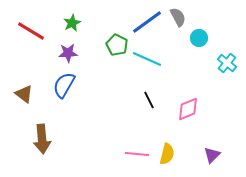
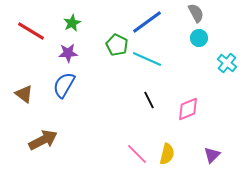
gray semicircle: moved 18 px right, 4 px up
brown arrow: moved 1 px right, 1 px down; rotated 112 degrees counterclockwise
pink line: rotated 40 degrees clockwise
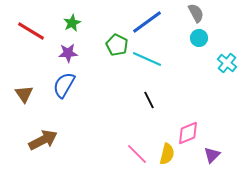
brown triangle: rotated 18 degrees clockwise
pink diamond: moved 24 px down
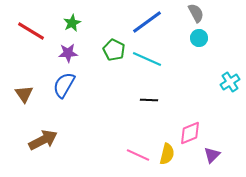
green pentagon: moved 3 px left, 5 px down
cyan cross: moved 3 px right, 19 px down; rotated 18 degrees clockwise
black line: rotated 60 degrees counterclockwise
pink diamond: moved 2 px right
pink line: moved 1 px right, 1 px down; rotated 20 degrees counterclockwise
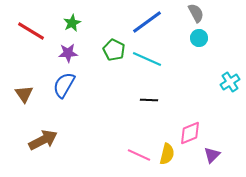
pink line: moved 1 px right
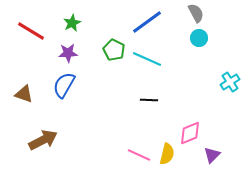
brown triangle: rotated 36 degrees counterclockwise
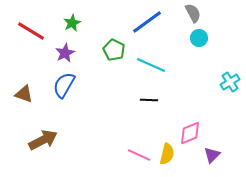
gray semicircle: moved 3 px left
purple star: moved 3 px left; rotated 24 degrees counterclockwise
cyan line: moved 4 px right, 6 px down
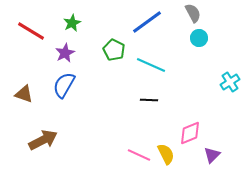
yellow semicircle: moved 1 px left; rotated 40 degrees counterclockwise
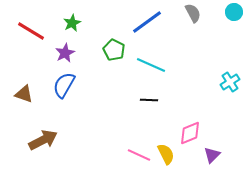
cyan circle: moved 35 px right, 26 px up
